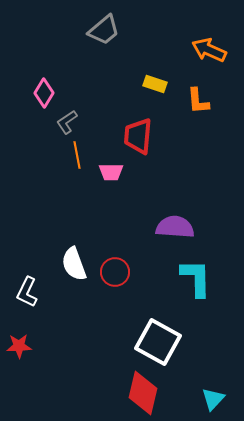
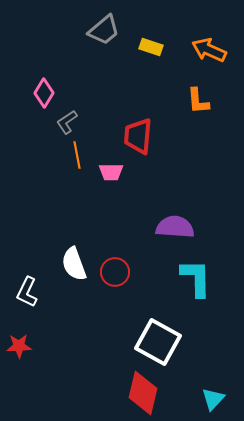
yellow rectangle: moved 4 px left, 37 px up
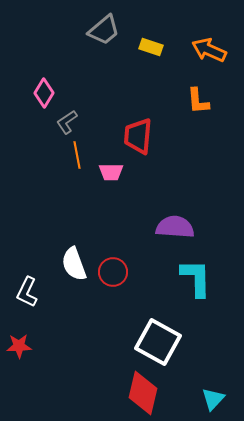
red circle: moved 2 px left
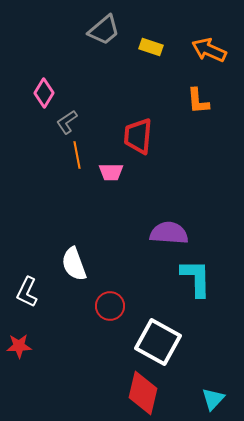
purple semicircle: moved 6 px left, 6 px down
red circle: moved 3 px left, 34 px down
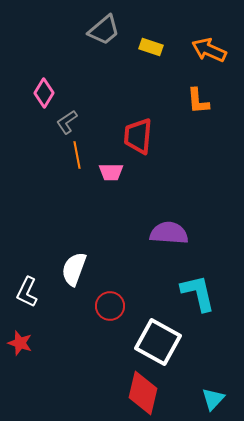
white semicircle: moved 5 px down; rotated 40 degrees clockwise
cyan L-shape: moved 2 px right, 15 px down; rotated 12 degrees counterclockwise
red star: moved 1 px right, 3 px up; rotated 20 degrees clockwise
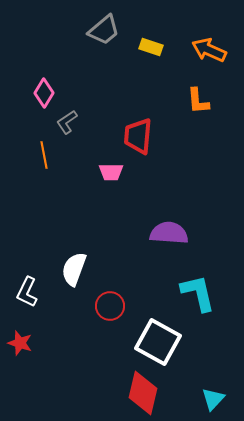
orange line: moved 33 px left
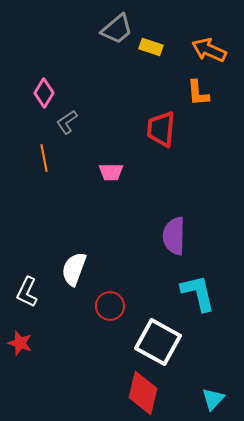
gray trapezoid: moved 13 px right, 1 px up
orange L-shape: moved 8 px up
red trapezoid: moved 23 px right, 7 px up
orange line: moved 3 px down
purple semicircle: moved 5 px right, 3 px down; rotated 93 degrees counterclockwise
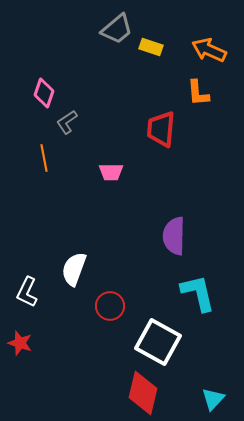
pink diamond: rotated 12 degrees counterclockwise
